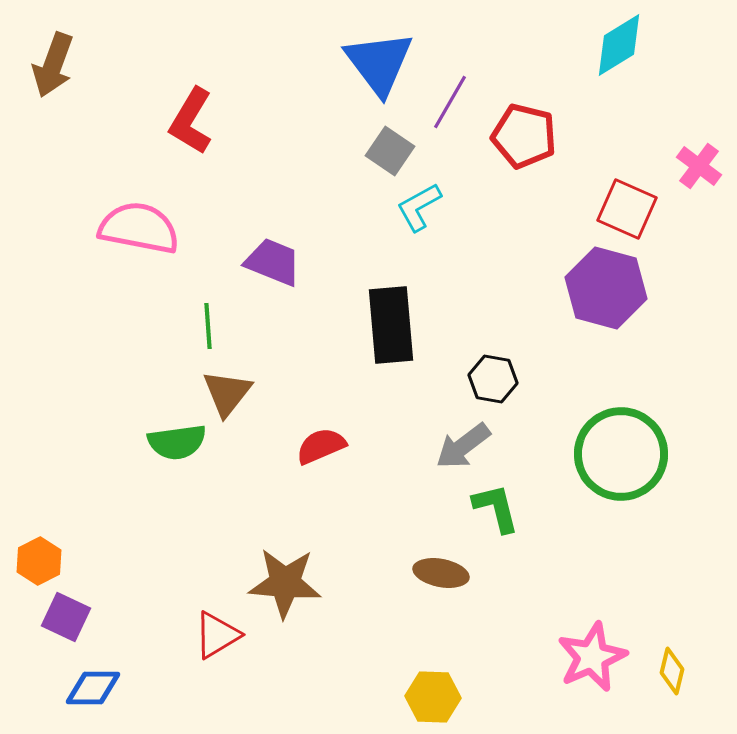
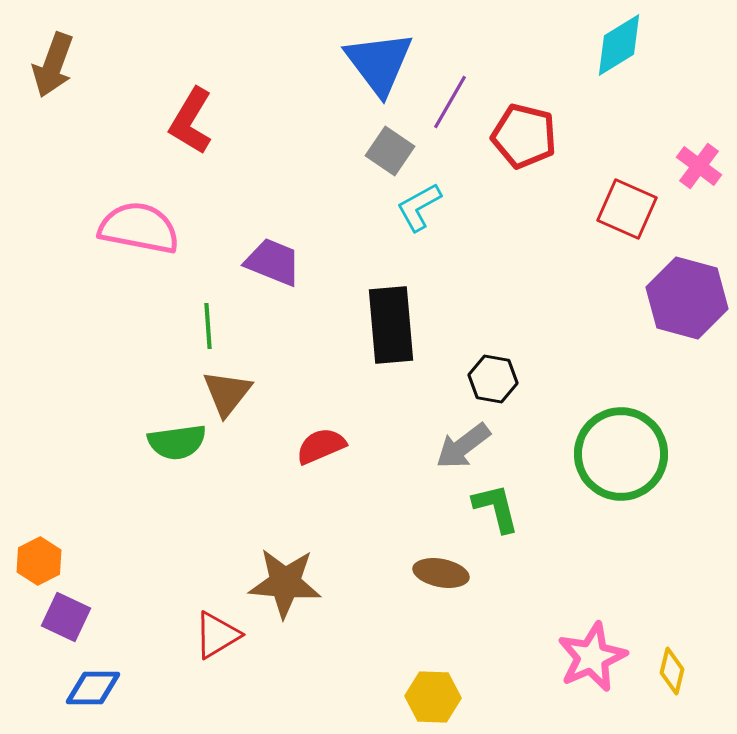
purple hexagon: moved 81 px right, 10 px down
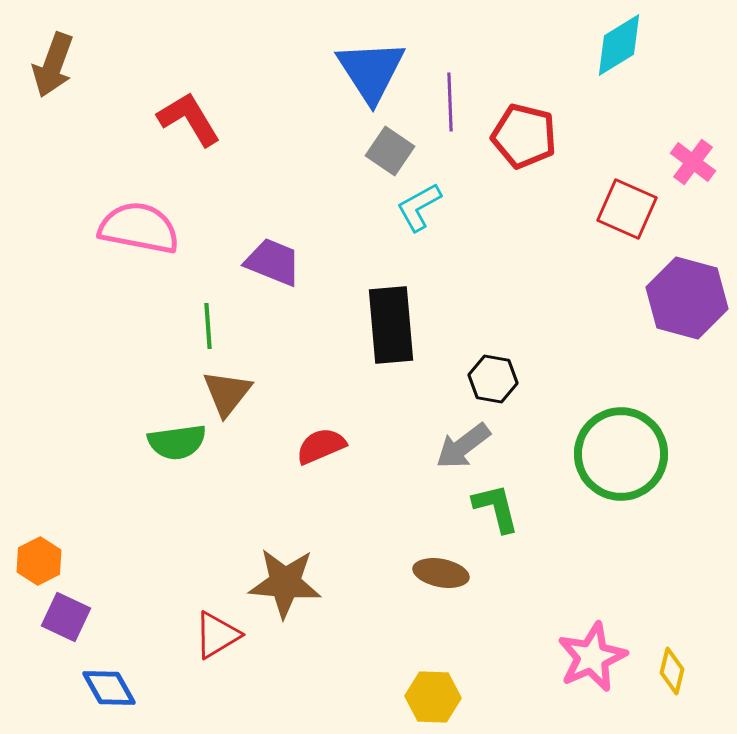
blue triangle: moved 8 px left, 8 px down; rotated 4 degrees clockwise
purple line: rotated 32 degrees counterclockwise
red L-shape: moved 2 px left, 2 px up; rotated 118 degrees clockwise
pink cross: moved 6 px left, 4 px up
blue diamond: moved 16 px right; rotated 60 degrees clockwise
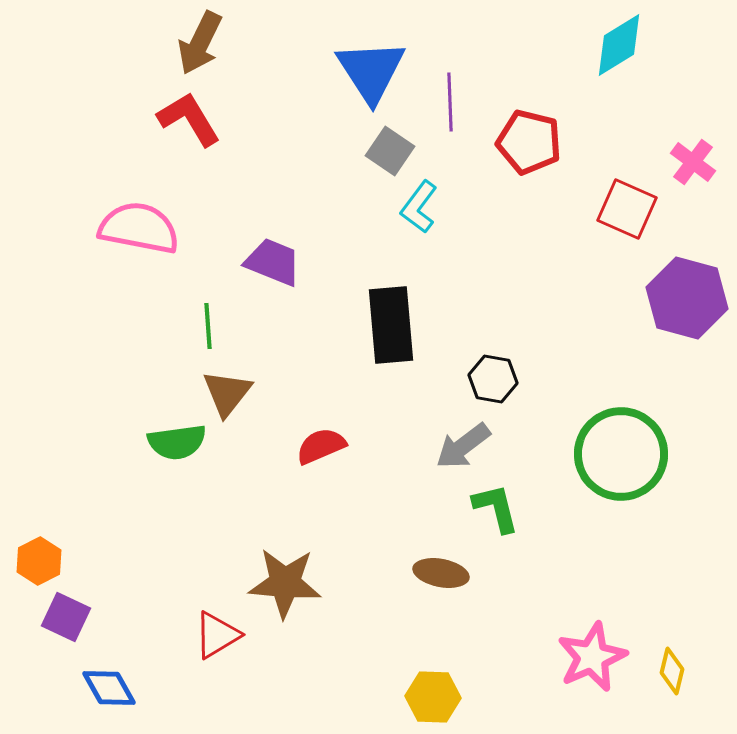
brown arrow: moved 147 px right, 22 px up; rotated 6 degrees clockwise
red pentagon: moved 5 px right, 6 px down
cyan L-shape: rotated 24 degrees counterclockwise
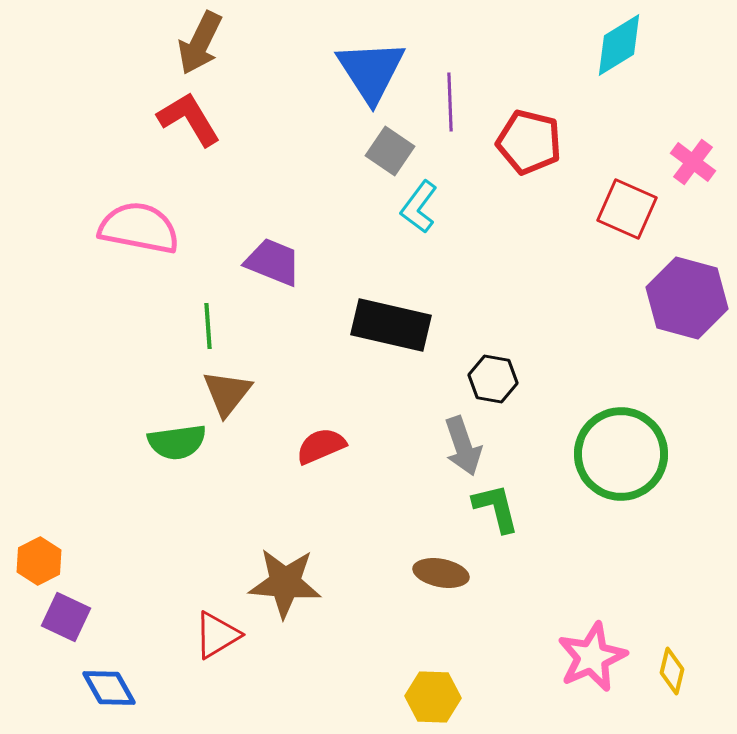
black rectangle: rotated 72 degrees counterclockwise
gray arrow: rotated 72 degrees counterclockwise
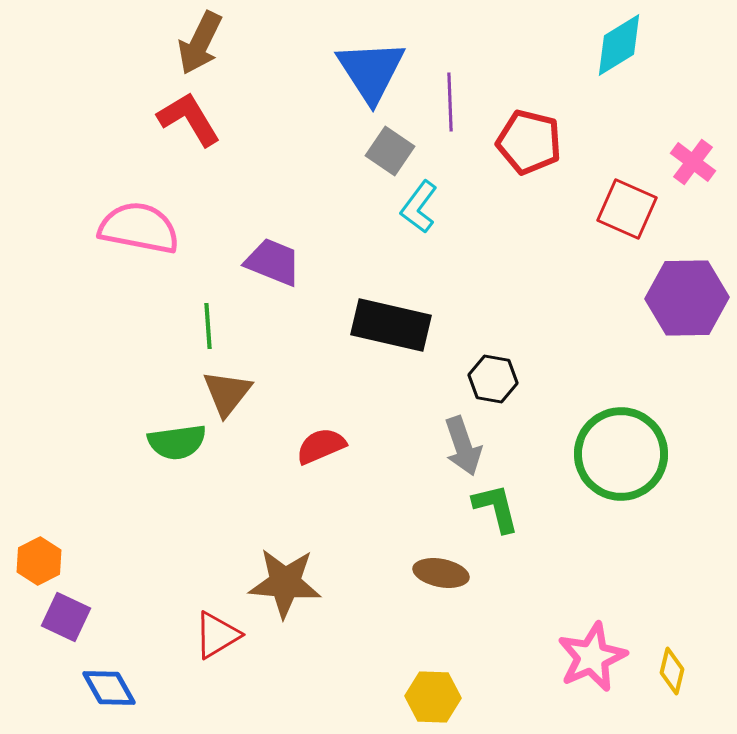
purple hexagon: rotated 16 degrees counterclockwise
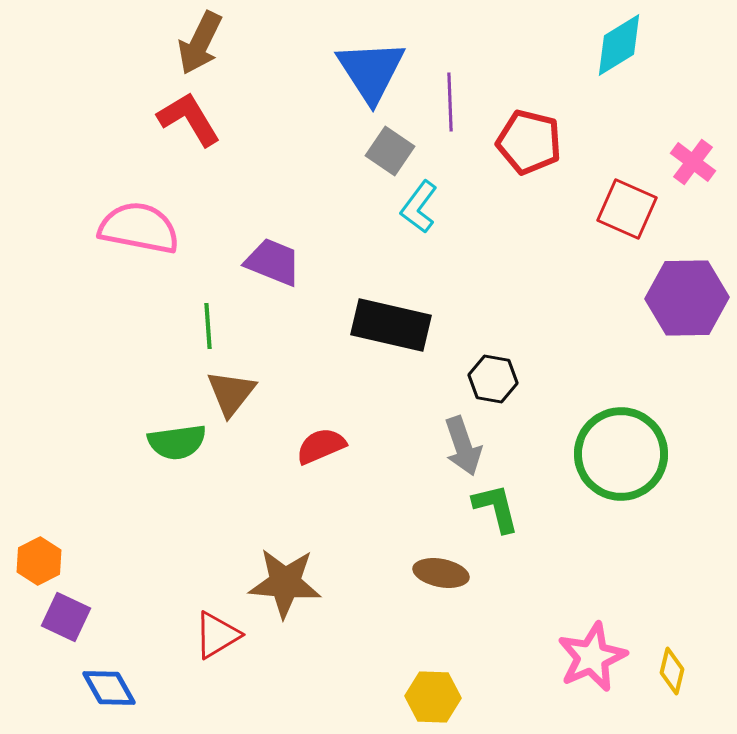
brown triangle: moved 4 px right
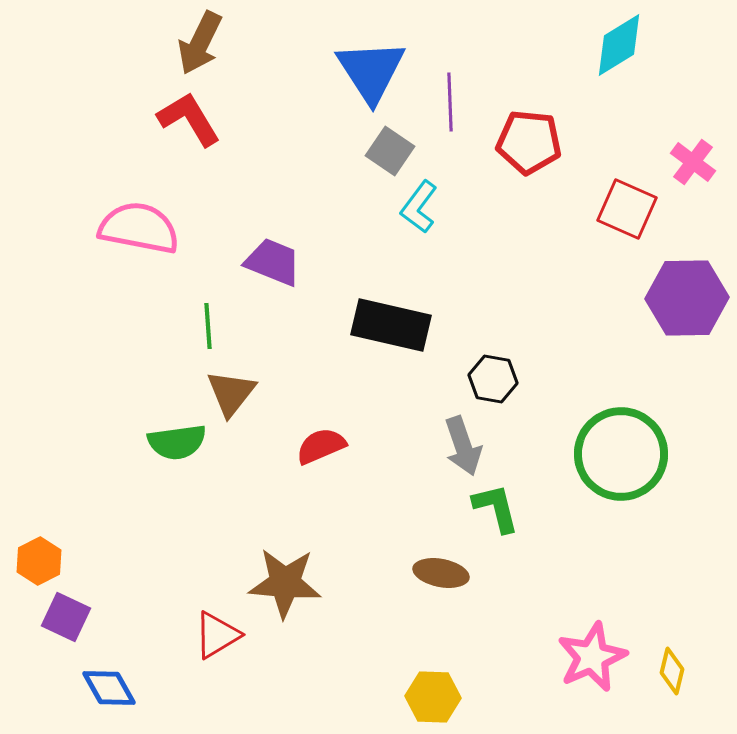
red pentagon: rotated 8 degrees counterclockwise
